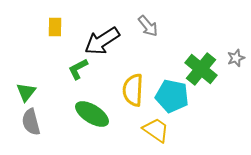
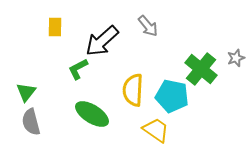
black arrow: rotated 9 degrees counterclockwise
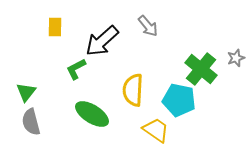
green L-shape: moved 2 px left
cyan pentagon: moved 7 px right, 4 px down
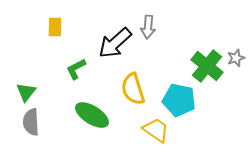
gray arrow: moved 1 px down; rotated 45 degrees clockwise
black arrow: moved 13 px right, 2 px down
green cross: moved 6 px right, 3 px up
yellow semicircle: moved 1 px up; rotated 20 degrees counterclockwise
green ellipse: moved 1 px down
gray semicircle: rotated 12 degrees clockwise
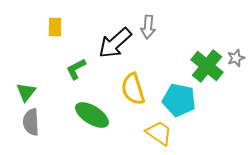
yellow trapezoid: moved 3 px right, 3 px down
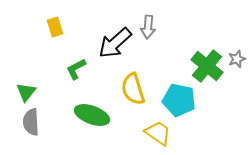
yellow rectangle: rotated 18 degrees counterclockwise
gray star: moved 1 px right, 1 px down
green ellipse: rotated 12 degrees counterclockwise
yellow trapezoid: moved 1 px left
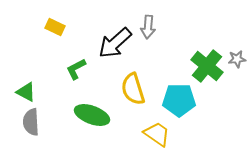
yellow rectangle: rotated 48 degrees counterclockwise
gray star: rotated 12 degrees clockwise
green triangle: rotated 40 degrees counterclockwise
cyan pentagon: rotated 12 degrees counterclockwise
yellow trapezoid: moved 1 px left, 1 px down
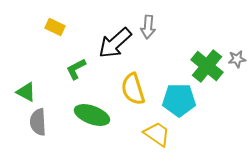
gray semicircle: moved 7 px right
